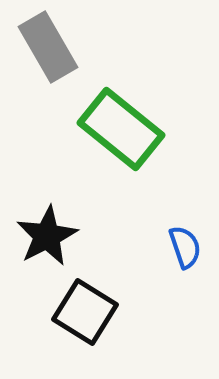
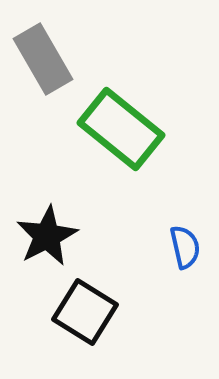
gray rectangle: moved 5 px left, 12 px down
blue semicircle: rotated 6 degrees clockwise
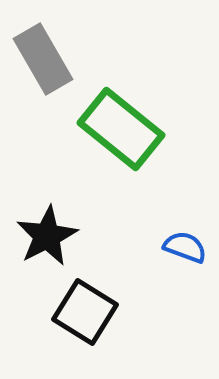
blue semicircle: rotated 57 degrees counterclockwise
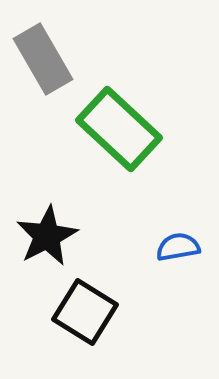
green rectangle: moved 2 px left; rotated 4 degrees clockwise
blue semicircle: moved 7 px left; rotated 30 degrees counterclockwise
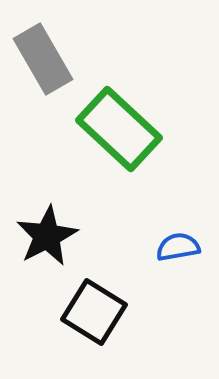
black square: moved 9 px right
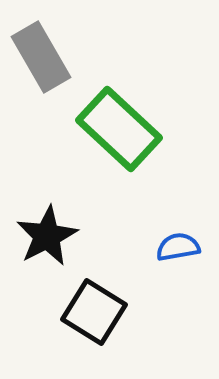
gray rectangle: moved 2 px left, 2 px up
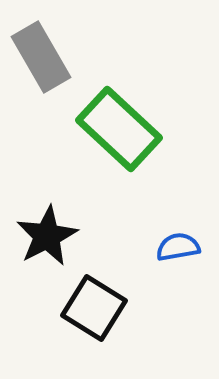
black square: moved 4 px up
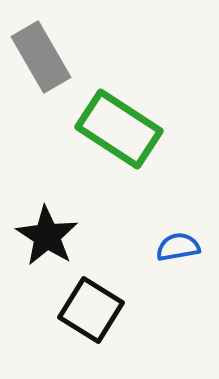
green rectangle: rotated 10 degrees counterclockwise
black star: rotated 12 degrees counterclockwise
black square: moved 3 px left, 2 px down
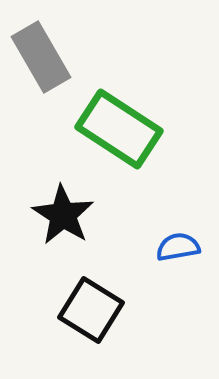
black star: moved 16 px right, 21 px up
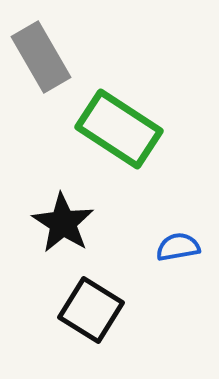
black star: moved 8 px down
